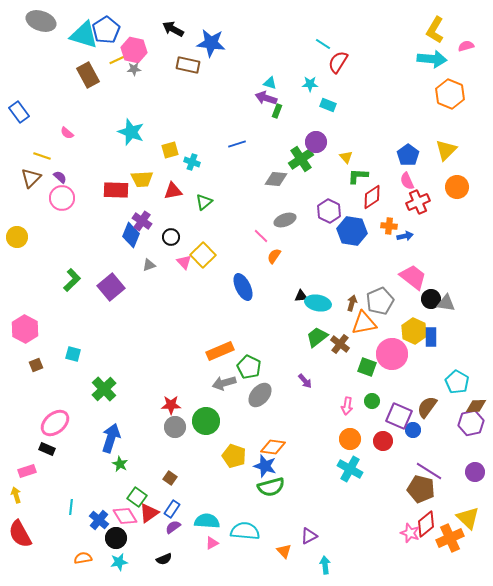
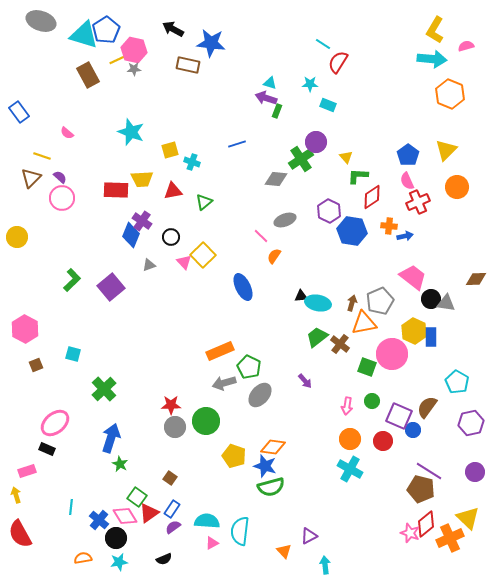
brown diamond at (476, 406): moved 127 px up
cyan semicircle at (245, 531): moved 5 px left; rotated 88 degrees counterclockwise
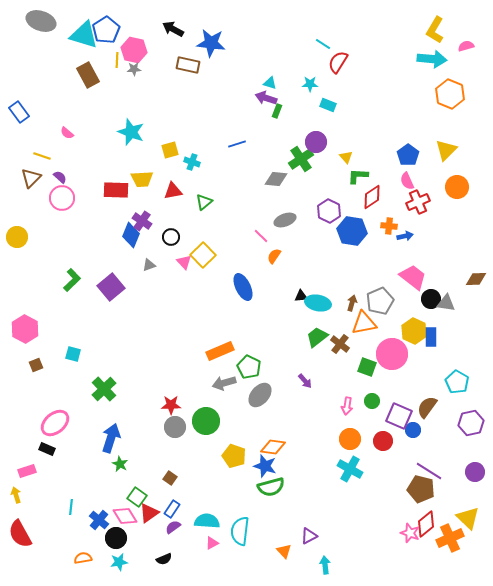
yellow line at (117, 60): rotated 63 degrees counterclockwise
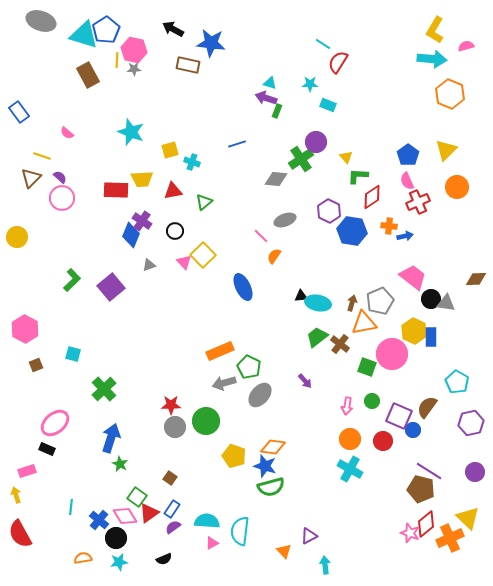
black circle at (171, 237): moved 4 px right, 6 px up
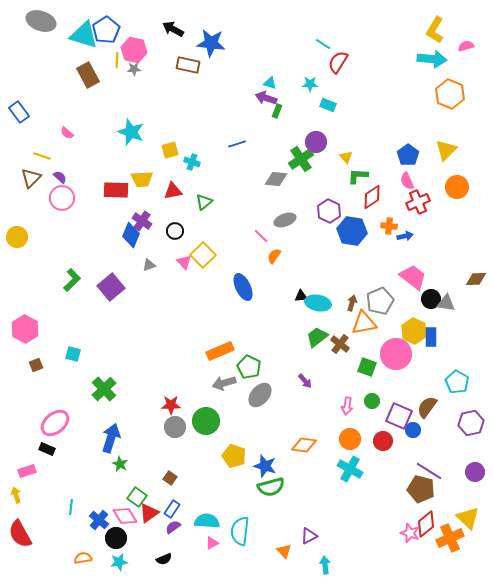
pink circle at (392, 354): moved 4 px right
orange diamond at (273, 447): moved 31 px right, 2 px up
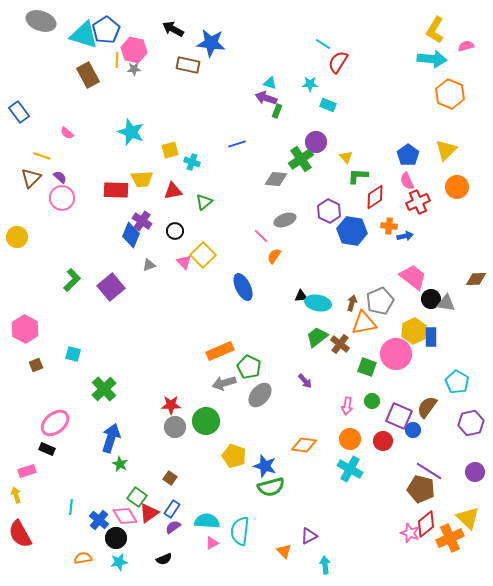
red diamond at (372, 197): moved 3 px right
yellow hexagon at (414, 331): rotated 10 degrees clockwise
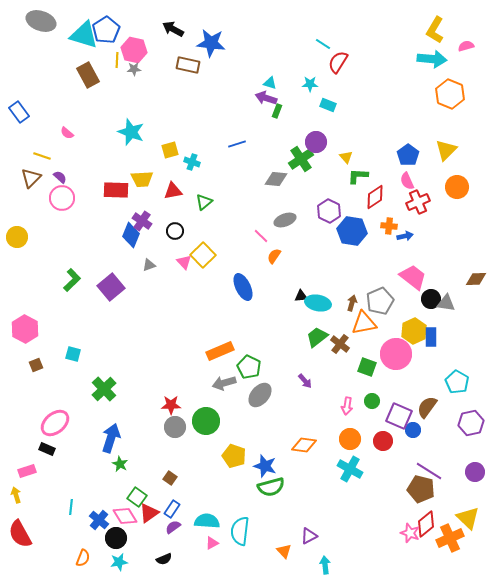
orange semicircle at (83, 558): rotated 120 degrees clockwise
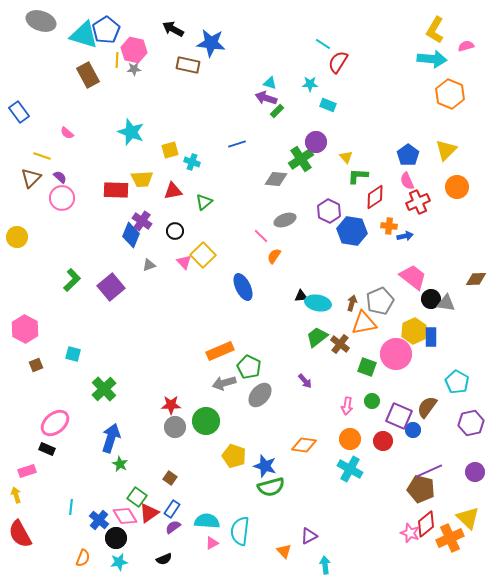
green rectangle at (277, 111): rotated 24 degrees clockwise
purple line at (429, 471): rotated 56 degrees counterclockwise
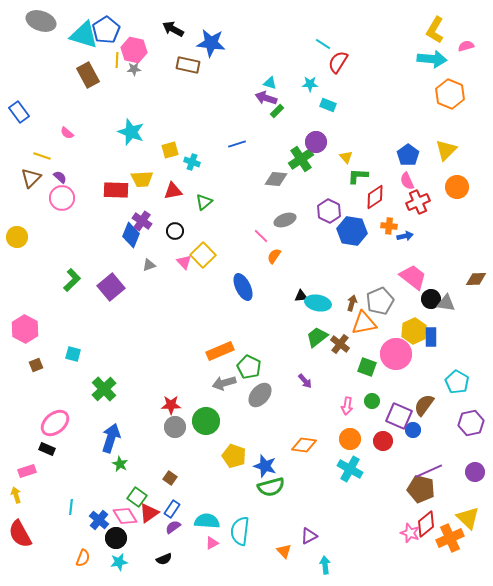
brown semicircle at (427, 407): moved 3 px left, 2 px up
